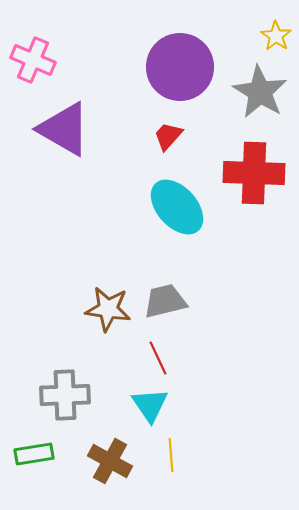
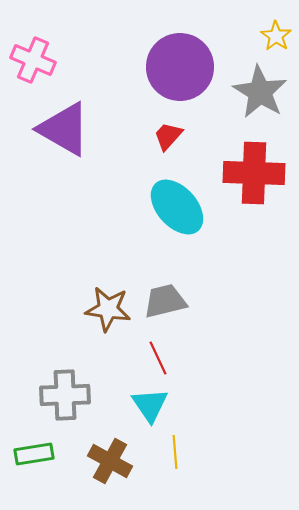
yellow line: moved 4 px right, 3 px up
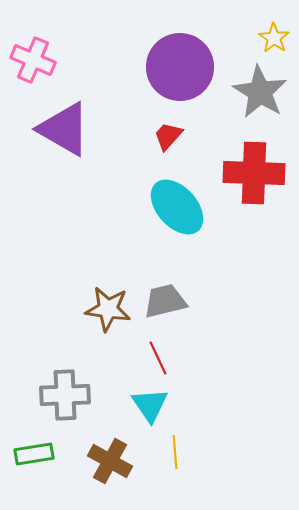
yellow star: moved 2 px left, 2 px down
